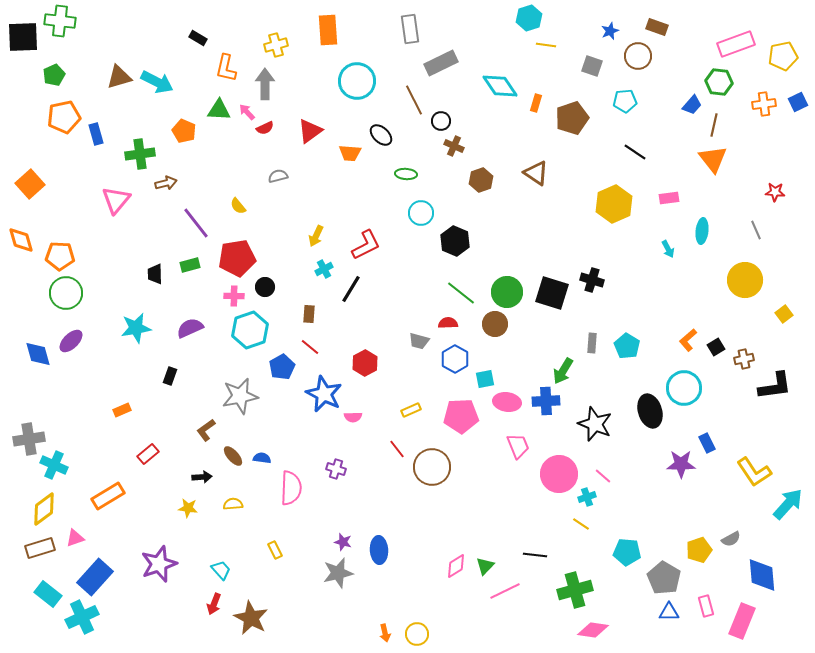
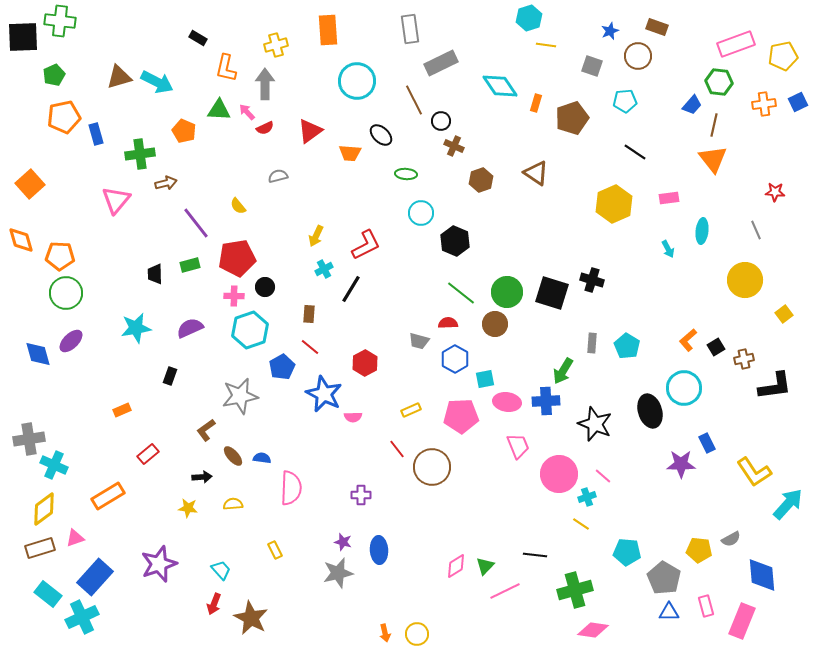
purple cross at (336, 469): moved 25 px right, 26 px down; rotated 18 degrees counterclockwise
yellow pentagon at (699, 550): rotated 25 degrees clockwise
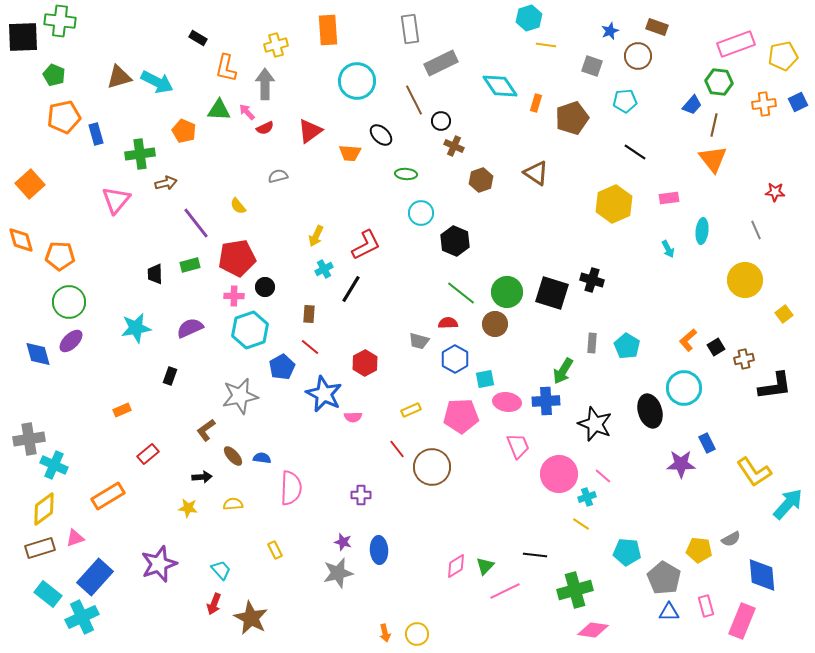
green pentagon at (54, 75): rotated 25 degrees counterclockwise
green circle at (66, 293): moved 3 px right, 9 px down
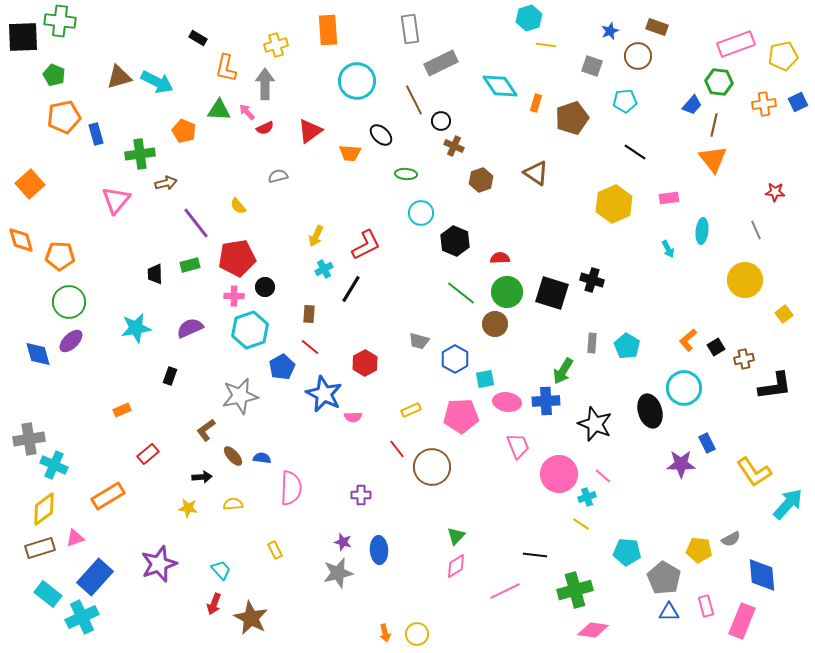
red semicircle at (448, 323): moved 52 px right, 65 px up
green triangle at (485, 566): moved 29 px left, 30 px up
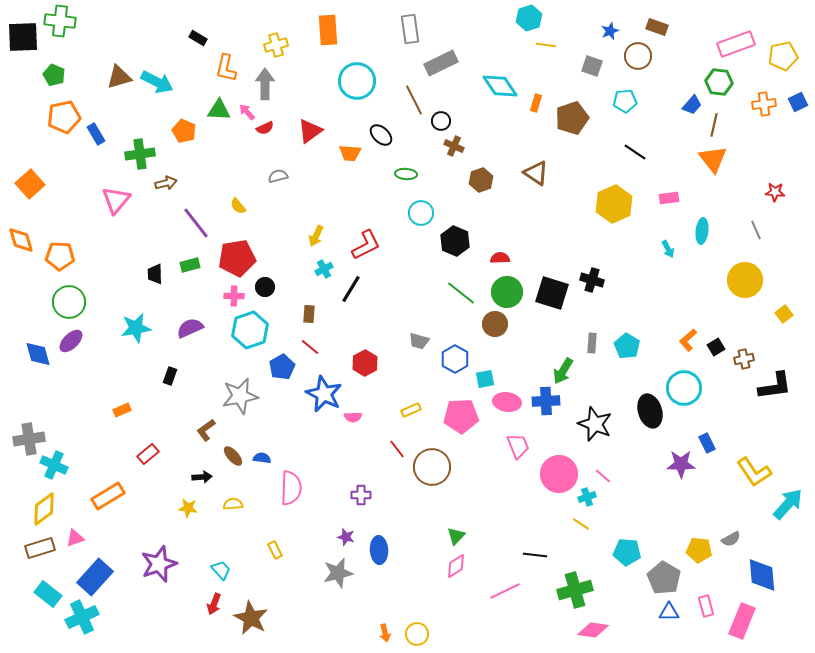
blue rectangle at (96, 134): rotated 15 degrees counterclockwise
purple star at (343, 542): moved 3 px right, 5 px up
